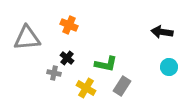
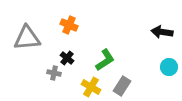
green L-shape: moved 1 px left, 4 px up; rotated 45 degrees counterclockwise
yellow cross: moved 5 px right, 1 px up
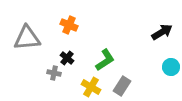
black arrow: rotated 140 degrees clockwise
cyan circle: moved 2 px right
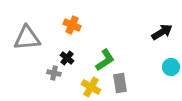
orange cross: moved 3 px right
gray rectangle: moved 2 px left, 3 px up; rotated 42 degrees counterclockwise
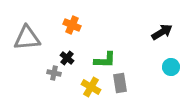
green L-shape: rotated 35 degrees clockwise
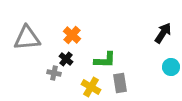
orange cross: moved 10 px down; rotated 18 degrees clockwise
black arrow: moved 1 px right, 1 px down; rotated 25 degrees counterclockwise
black cross: moved 1 px left, 1 px down
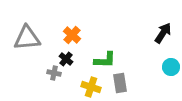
yellow cross: rotated 12 degrees counterclockwise
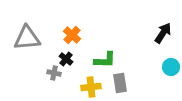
yellow cross: rotated 24 degrees counterclockwise
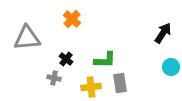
orange cross: moved 16 px up
gray cross: moved 5 px down
